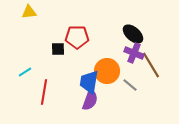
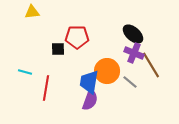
yellow triangle: moved 3 px right
cyan line: rotated 48 degrees clockwise
gray line: moved 3 px up
red line: moved 2 px right, 4 px up
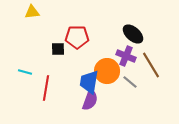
purple cross: moved 8 px left, 3 px down
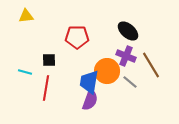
yellow triangle: moved 6 px left, 4 px down
black ellipse: moved 5 px left, 3 px up
black square: moved 9 px left, 11 px down
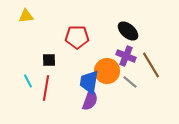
cyan line: moved 3 px right, 9 px down; rotated 48 degrees clockwise
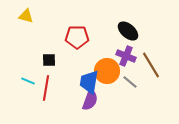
yellow triangle: rotated 21 degrees clockwise
cyan line: rotated 40 degrees counterclockwise
